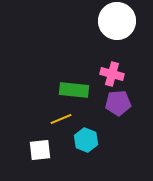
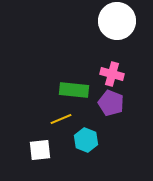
purple pentagon: moved 7 px left; rotated 25 degrees clockwise
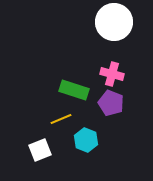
white circle: moved 3 px left, 1 px down
green rectangle: rotated 12 degrees clockwise
white square: rotated 15 degrees counterclockwise
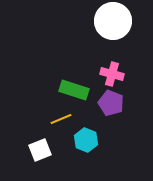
white circle: moved 1 px left, 1 px up
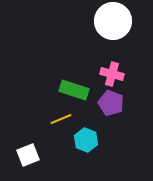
white square: moved 12 px left, 5 px down
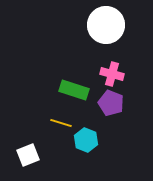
white circle: moved 7 px left, 4 px down
yellow line: moved 4 px down; rotated 40 degrees clockwise
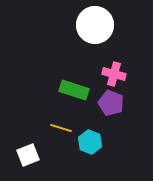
white circle: moved 11 px left
pink cross: moved 2 px right
yellow line: moved 5 px down
cyan hexagon: moved 4 px right, 2 px down
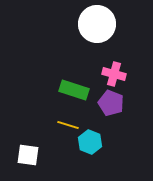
white circle: moved 2 px right, 1 px up
yellow line: moved 7 px right, 3 px up
white square: rotated 30 degrees clockwise
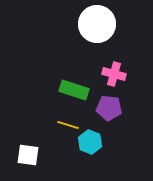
purple pentagon: moved 2 px left, 5 px down; rotated 15 degrees counterclockwise
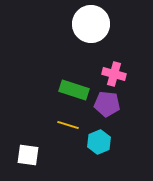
white circle: moved 6 px left
purple pentagon: moved 2 px left, 4 px up
cyan hexagon: moved 9 px right; rotated 15 degrees clockwise
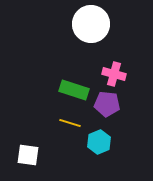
yellow line: moved 2 px right, 2 px up
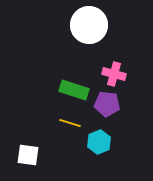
white circle: moved 2 px left, 1 px down
